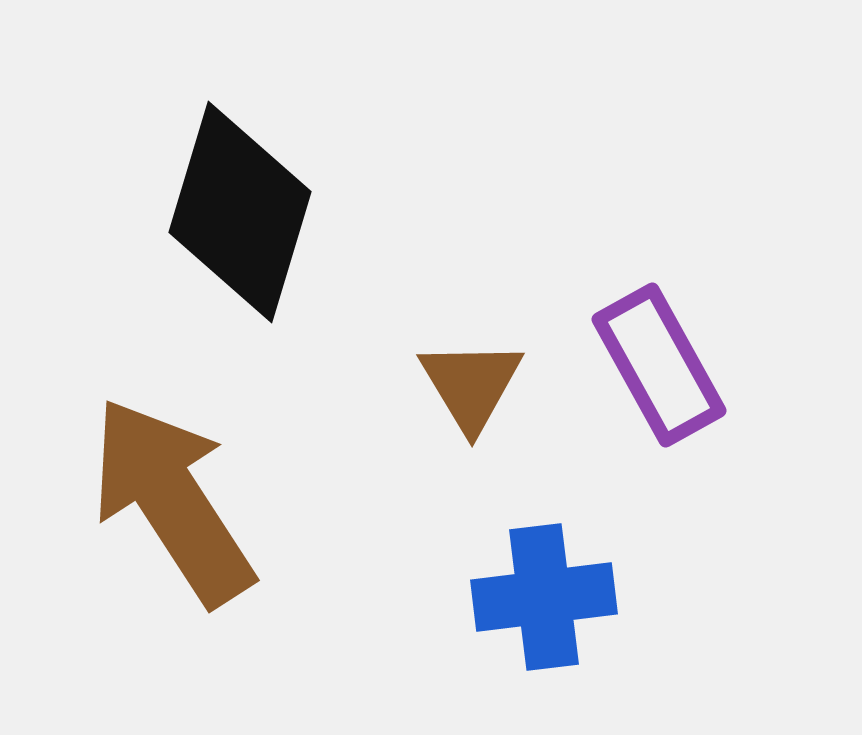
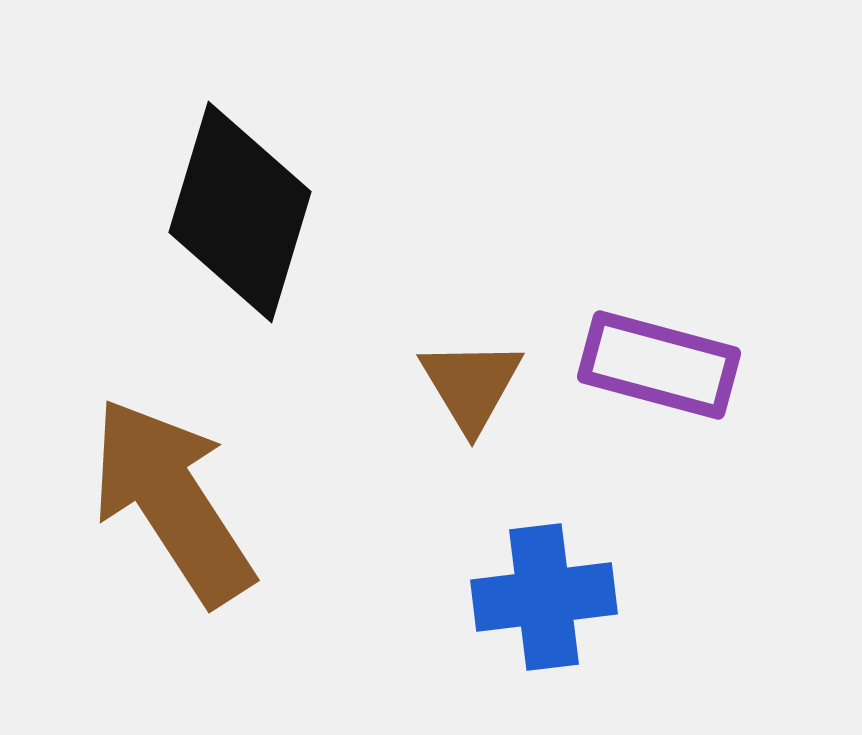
purple rectangle: rotated 46 degrees counterclockwise
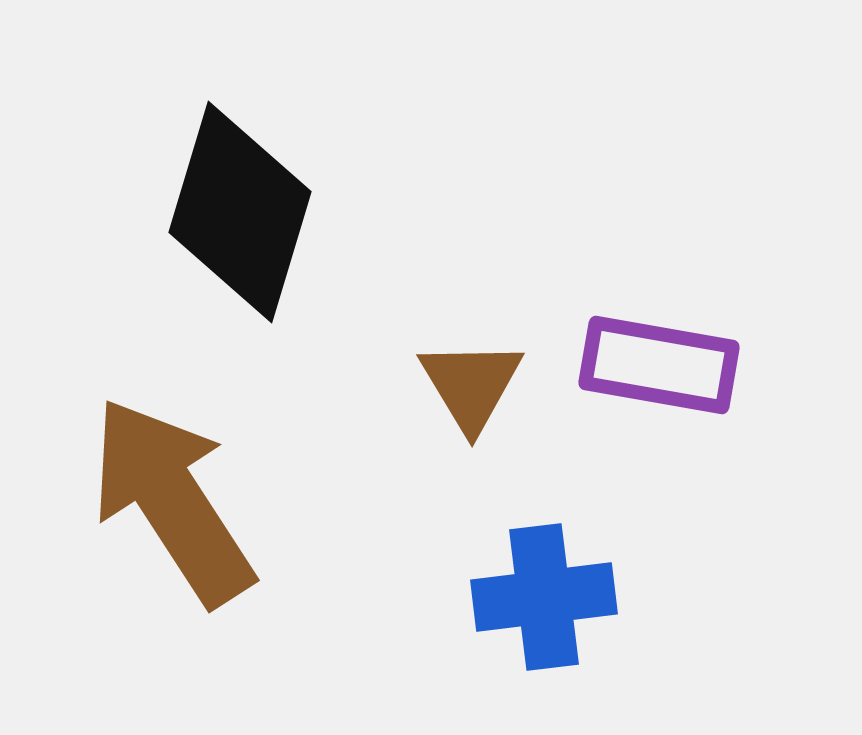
purple rectangle: rotated 5 degrees counterclockwise
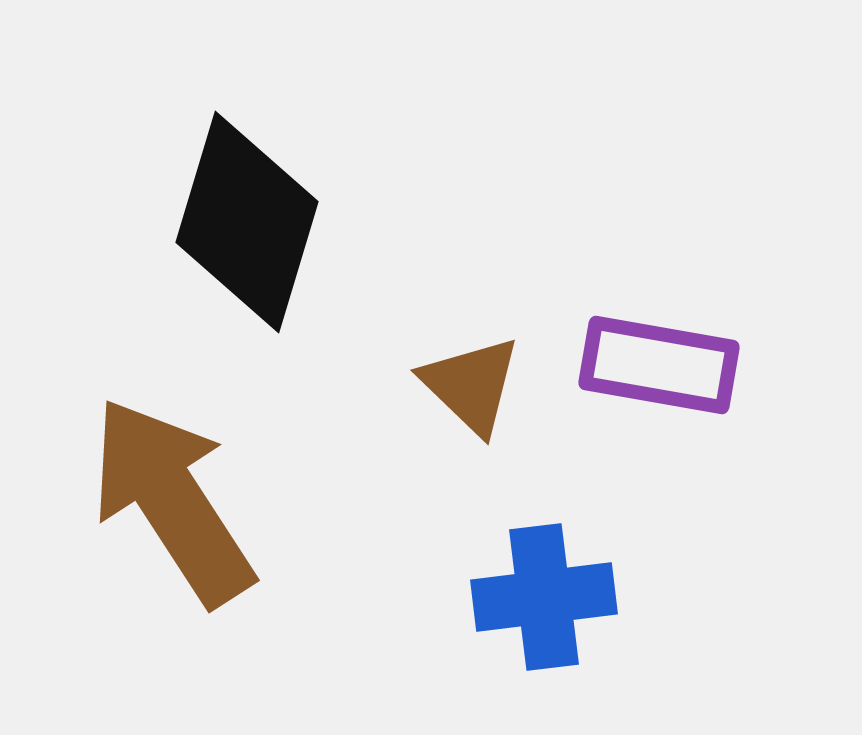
black diamond: moved 7 px right, 10 px down
brown triangle: rotated 15 degrees counterclockwise
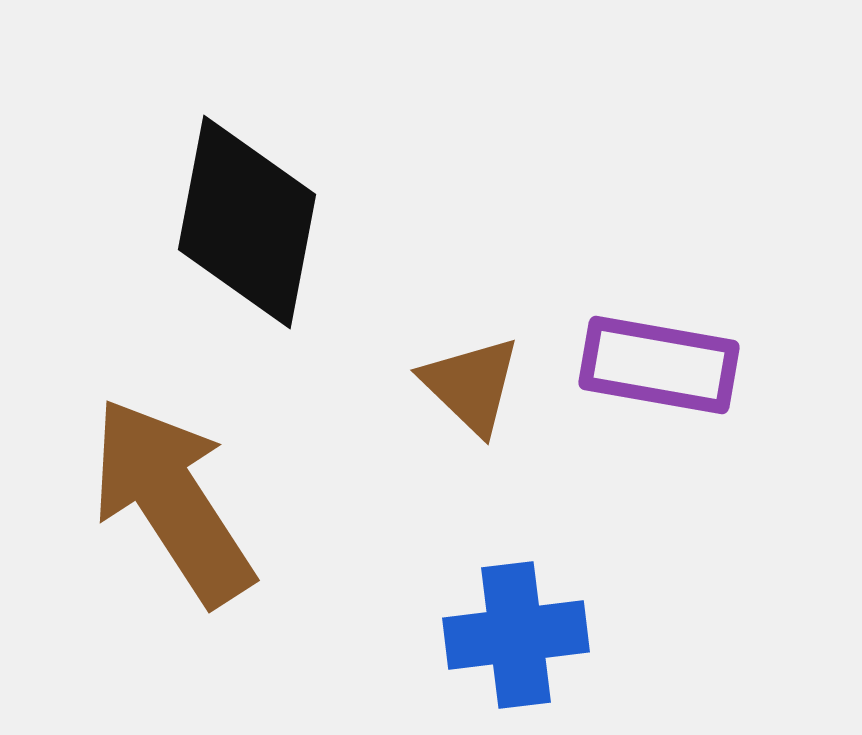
black diamond: rotated 6 degrees counterclockwise
blue cross: moved 28 px left, 38 px down
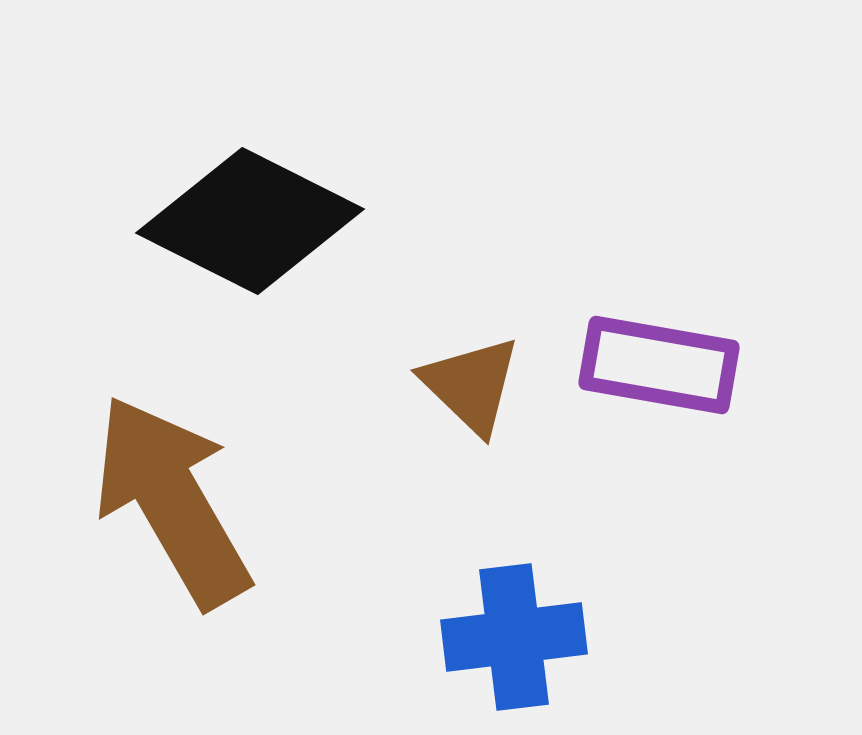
black diamond: moved 3 px right, 1 px up; rotated 74 degrees counterclockwise
brown arrow: rotated 3 degrees clockwise
blue cross: moved 2 px left, 2 px down
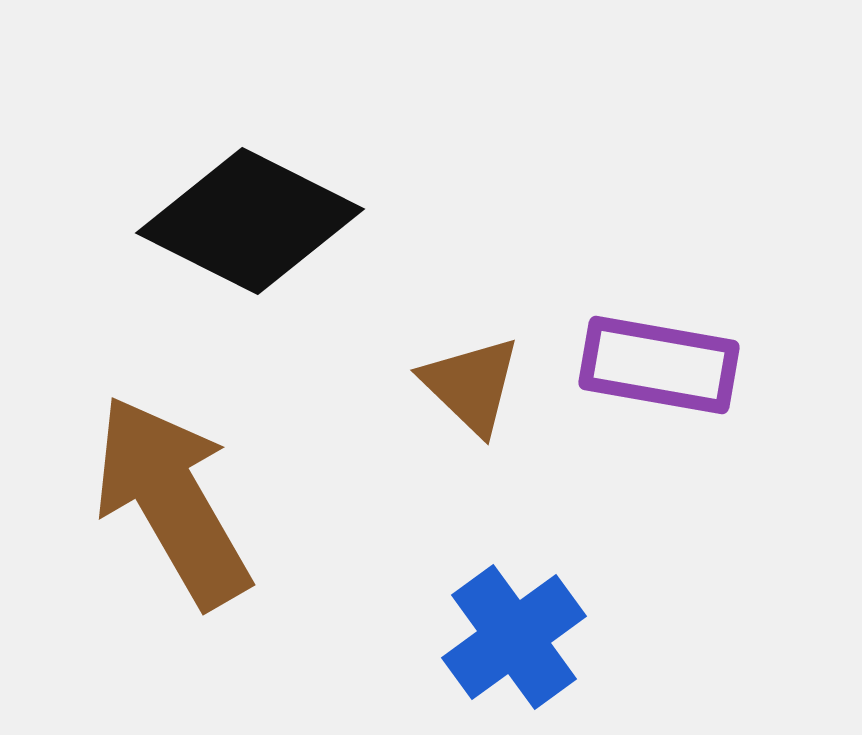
blue cross: rotated 29 degrees counterclockwise
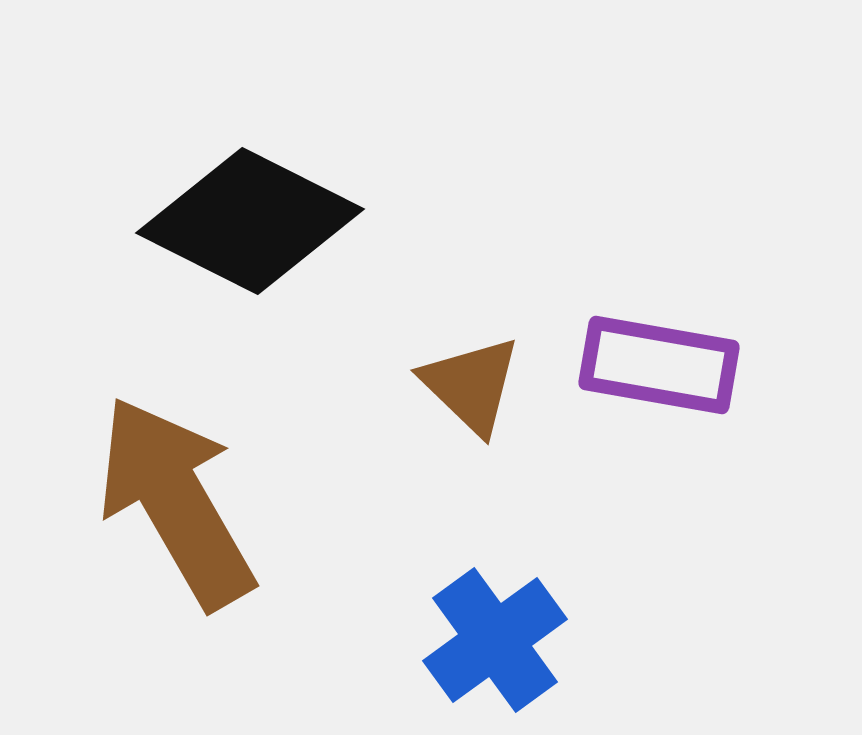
brown arrow: moved 4 px right, 1 px down
blue cross: moved 19 px left, 3 px down
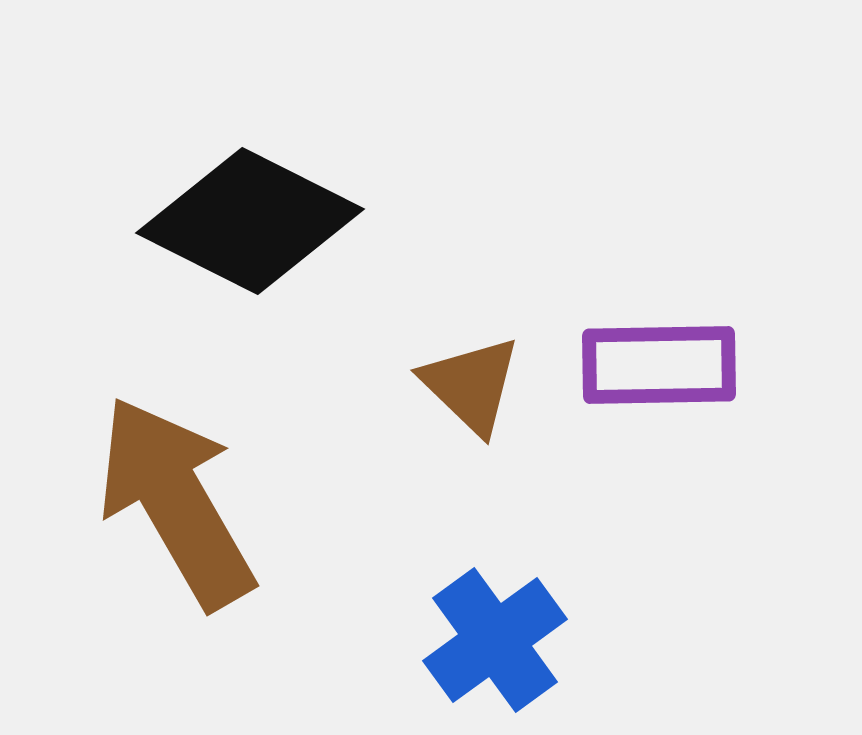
purple rectangle: rotated 11 degrees counterclockwise
